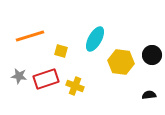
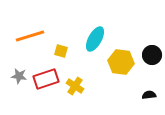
yellow cross: rotated 12 degrees clockwise
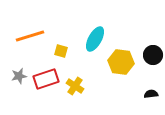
black circle: moved 1 px right
gray star: rotated 21 degrees counterclockwise
black semicircle: moved 2 px right, 1 px up
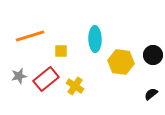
cyan ellipse: rotated 30 degrees counterclockwise
yellow square: rotated 16 degrees counterclockwise
red rectangle: rotated 20 degrees counterclockwise
black semicircle: rotated 32 degrees counterclockwise
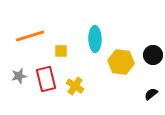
red rectangle: rotated 65 degrees counterclockwise
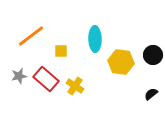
orange line: moved 1 px right; rotated 20 degrees counterclockwise
red rectangle: rotated 35 degrees counterclockwise
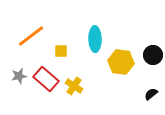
yellow cross: moved 1 px left
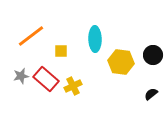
gray star: moved 2 px right
yellow cross: moved 1 px left; rotated 30 degrees clockwise
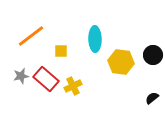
black semicircle: moved 1 px right, 4 px down
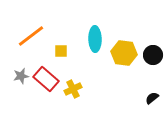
yellow hexagon: moved 3 px right, 9 px up
yellow cross: moved 3 px down
